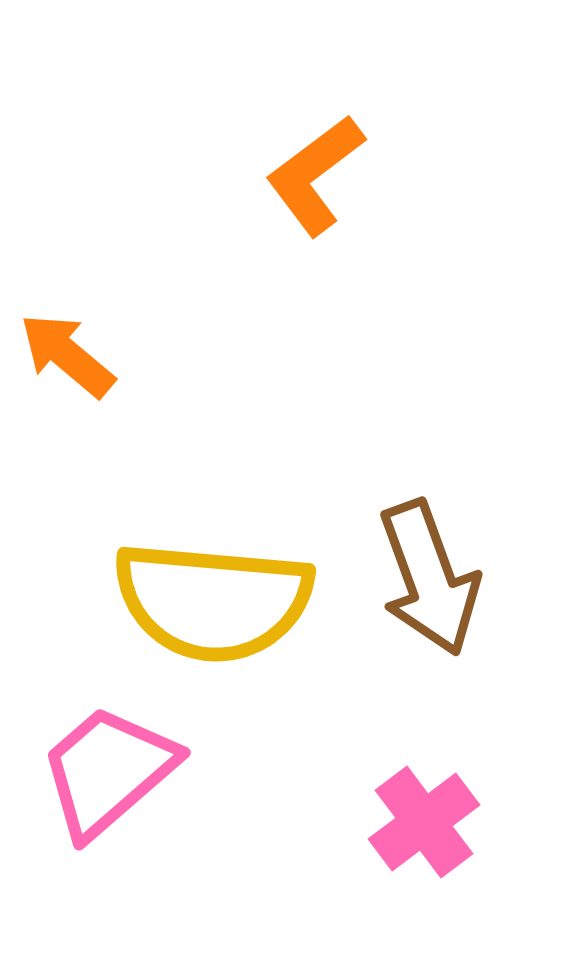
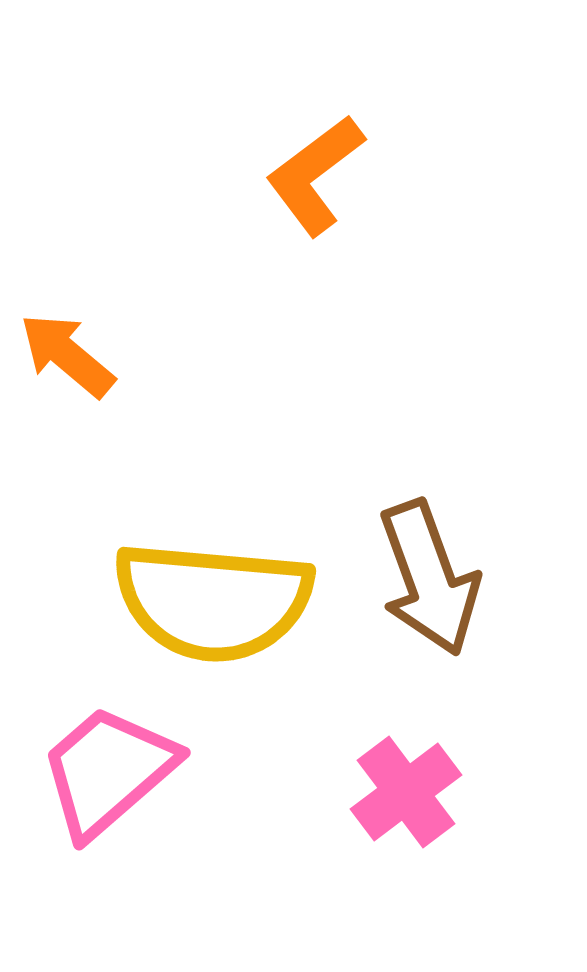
pink cross: moved 18 px left, 30 px up
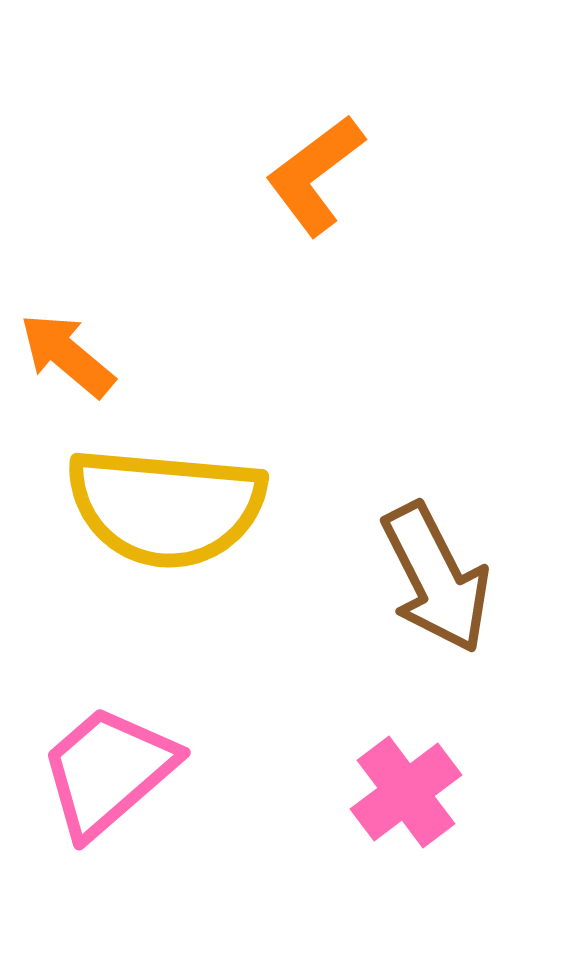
brown arrow: moved 7 px right; rotated 7 degrees counterclockwise
yellow semicircle: moved 47 px left, 94 px up
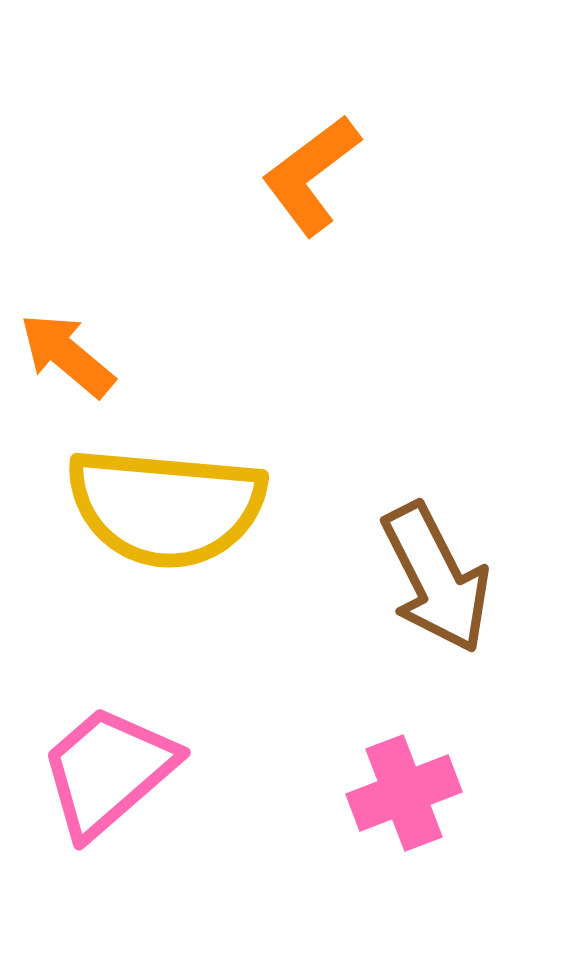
orange L-shape: moved 4 px left
pink cross: moved 2 px left, 1 px down; rotated 16 degrees clockwise
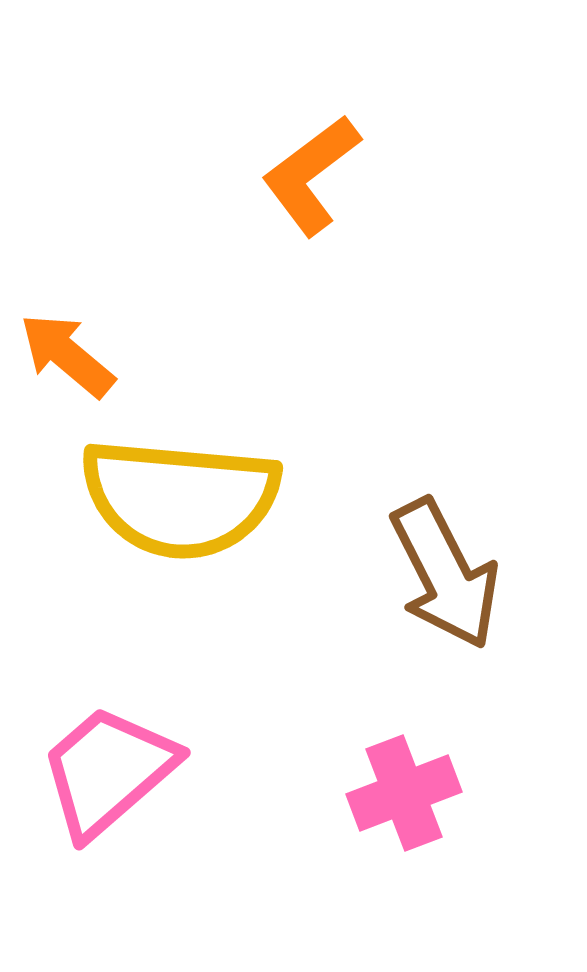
yellow semicircle: moved 14 px right, 9 px up
brown arrow: moved 9 px right, 4 px up
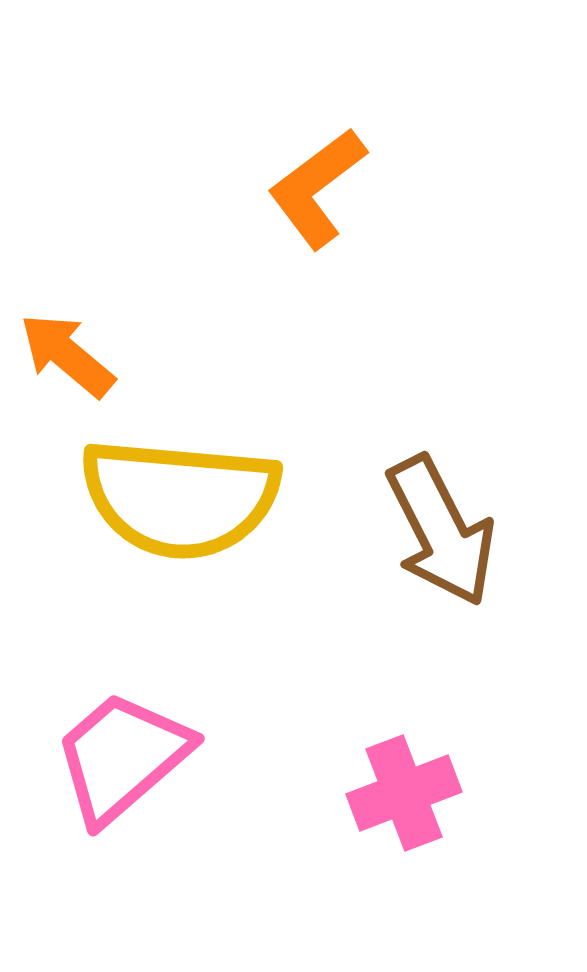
orange L-shape: moved 6 px right, 13 px down
brown arrow: moved 4 px left, 43 px up
pink trapezoid: moved 14 px right, 14 px up
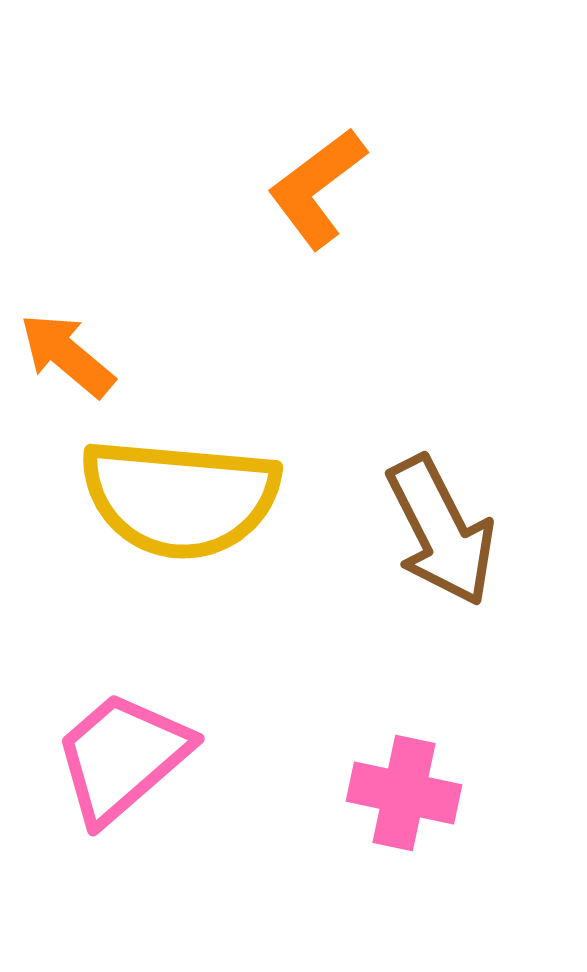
pink cross: rotated 33 degrees clockwise
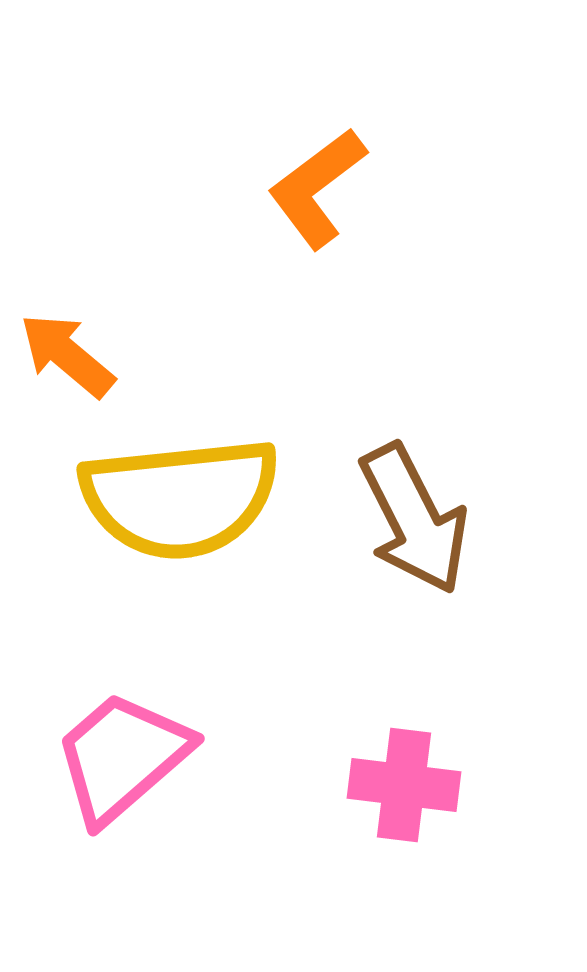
yellow semicircle: rotated 11 degrees counterclockwise
brown arrow: moved 27 px left, 12 px up
pink cross: moved 8 px up; rotated 5 degrees counterclockwise
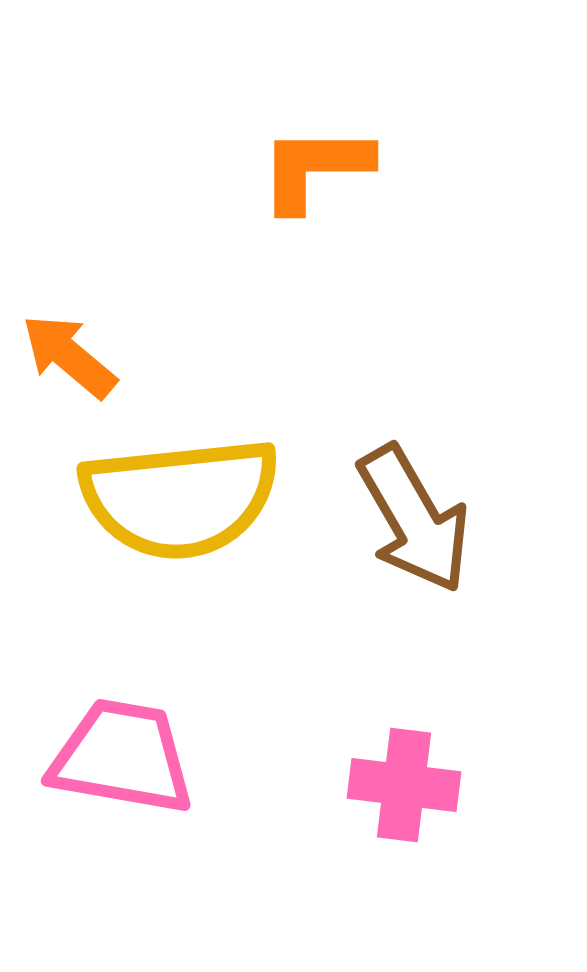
orange L-shape: moved 2 px left, 20 px up; rotated 37 degrees clockwise
orange arrow: moved 2 px right, 1 px down
brown arrow: rotated 3 degrees counterclockwise
pink trapezoid: rotated 51 degrees clockwise
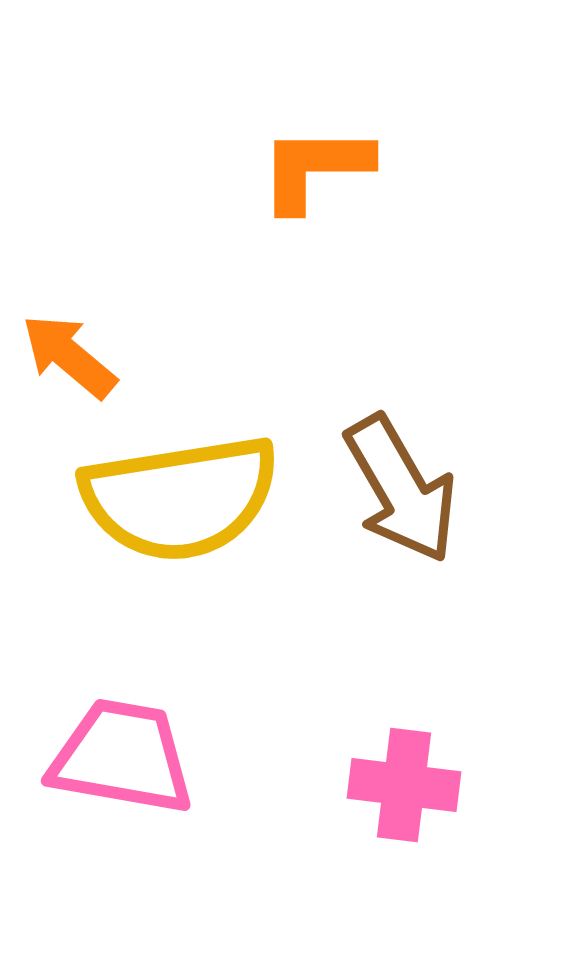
yellow semicircle: rotated 3 degrees counterclockwise
brown arrow: moved 13 px left, 30 px up
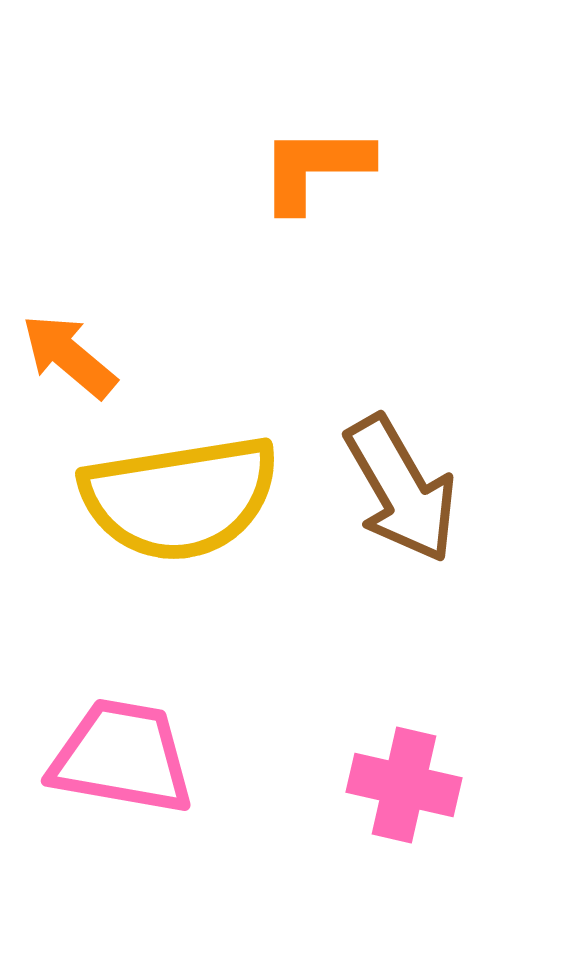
pink cross: rotated 6 degrees clockwise
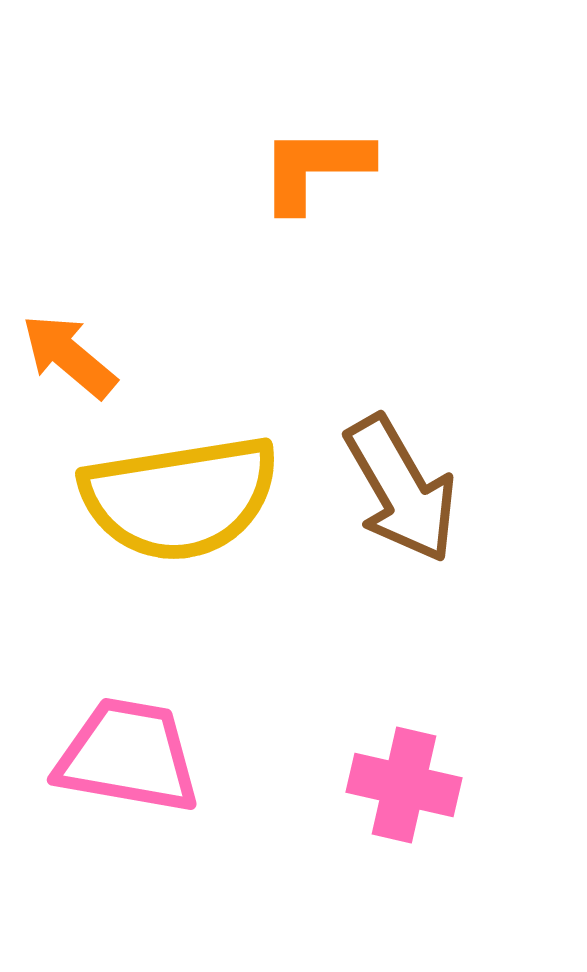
pink trapezoid: moved 6 px right, 1 px up
